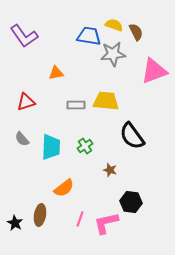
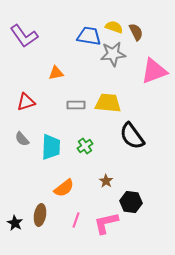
yellow semicircle: moved 2 px down
yellow trapezoid: moved 2 px right, 2 px down
brown star: moved 4 px left, 11 px down; rotated 16 degrees clockwise
pink line: moved 4 px left, 1 px down
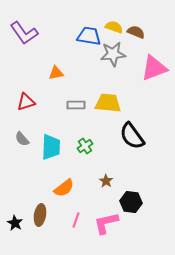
brown semicircle: rotated 42 degrees counterclockwise
purple L-shape: moved 3 px up
pink triangle: moved 3 px up
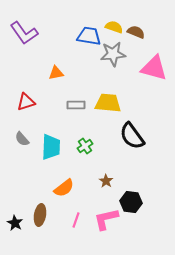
pink triangle: rotated 36 degrees clockwise
pink L-shape: moved 4 px up
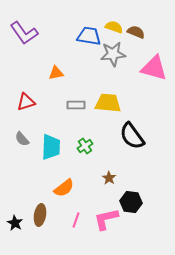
brown star: moved 3 px right, 3 px up
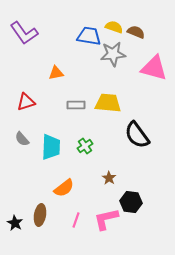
black semicircle: moved 5 px right, 1 px up
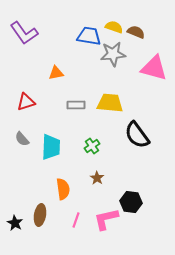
yellow trapezoid: moved 2 px right
green cross: moved 7 px right
brown star: moved 12 px left
orange semicircle: moved 1 px left, 1 px down; rotated 60 degrees counterclockwise
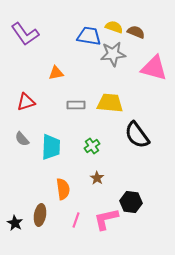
purple L-shape: moved 1 px right, 1 px down
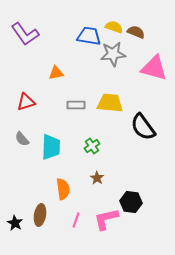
black semicircle: moved 6 px right, 8 px up
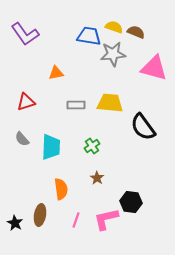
orange semicircle: moved 2 px left
